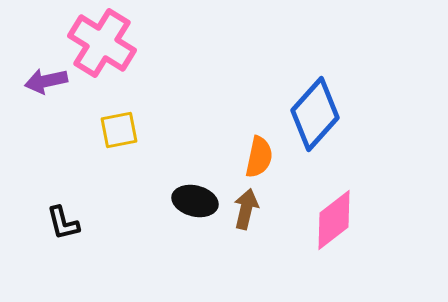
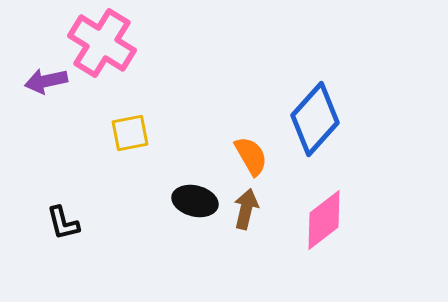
blue diamond: moved 5 px down
yellow square: moved 11 px right, 3 px down
orange semicircle: moved 8 px left, 1 px up; rotated 42 degrees counterclockwise
pink diamond: moved 10 px left
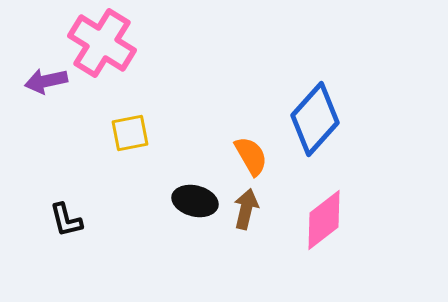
black L-shape: moved 3 px right, 3 px up
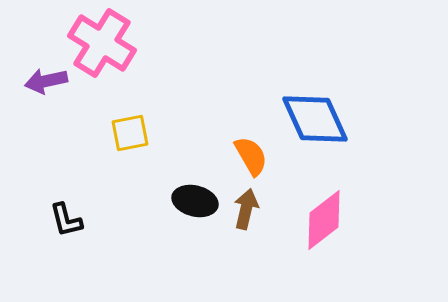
blue diamond: rotated 66 degrees counterclockwise
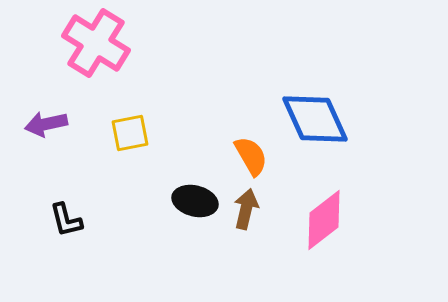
pink cross: moved 6 px left
purple arrow: moved 43 px down
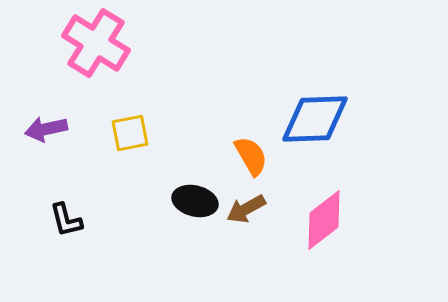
blue diamond: rotated 68 degrees counterclockwise
purple arrow: moved 5 px down
brown arrow: rotated 132 degrees counterclockwise
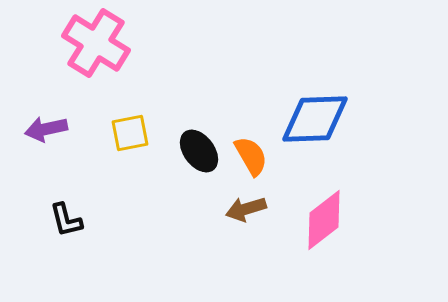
black ellipse: moved 4 px right, 50 px up; rotated 39 degrees clockwise
brown arrow: rotated 12 degrees clockwise
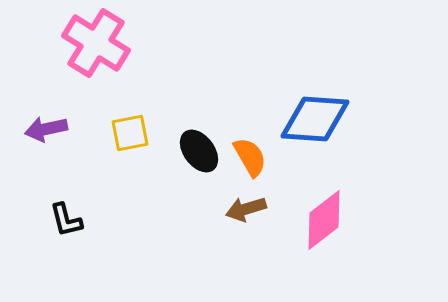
blue diamond: rotated 6 degrees clockwise
orange semicircle: moved 1 px left, 1 px down
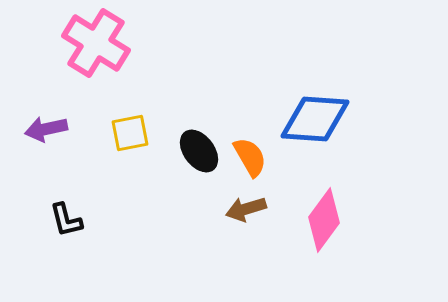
pink diamond: rotated 16 degrees counterclockwise
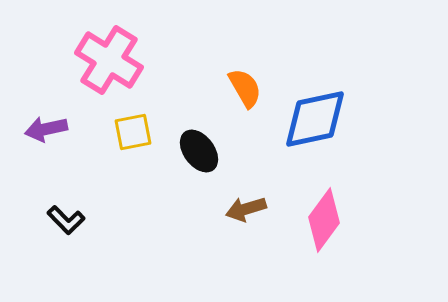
pink cross: moved 13 px right, 17 px down
blue diamond: rotated 16 degrees counterclockwise
yellow square: moved 3 px right, 1 px up
orange semicircle: moved 5 px left, 69 px up
black L-shape: rotated 30 degrees counterclockwise
